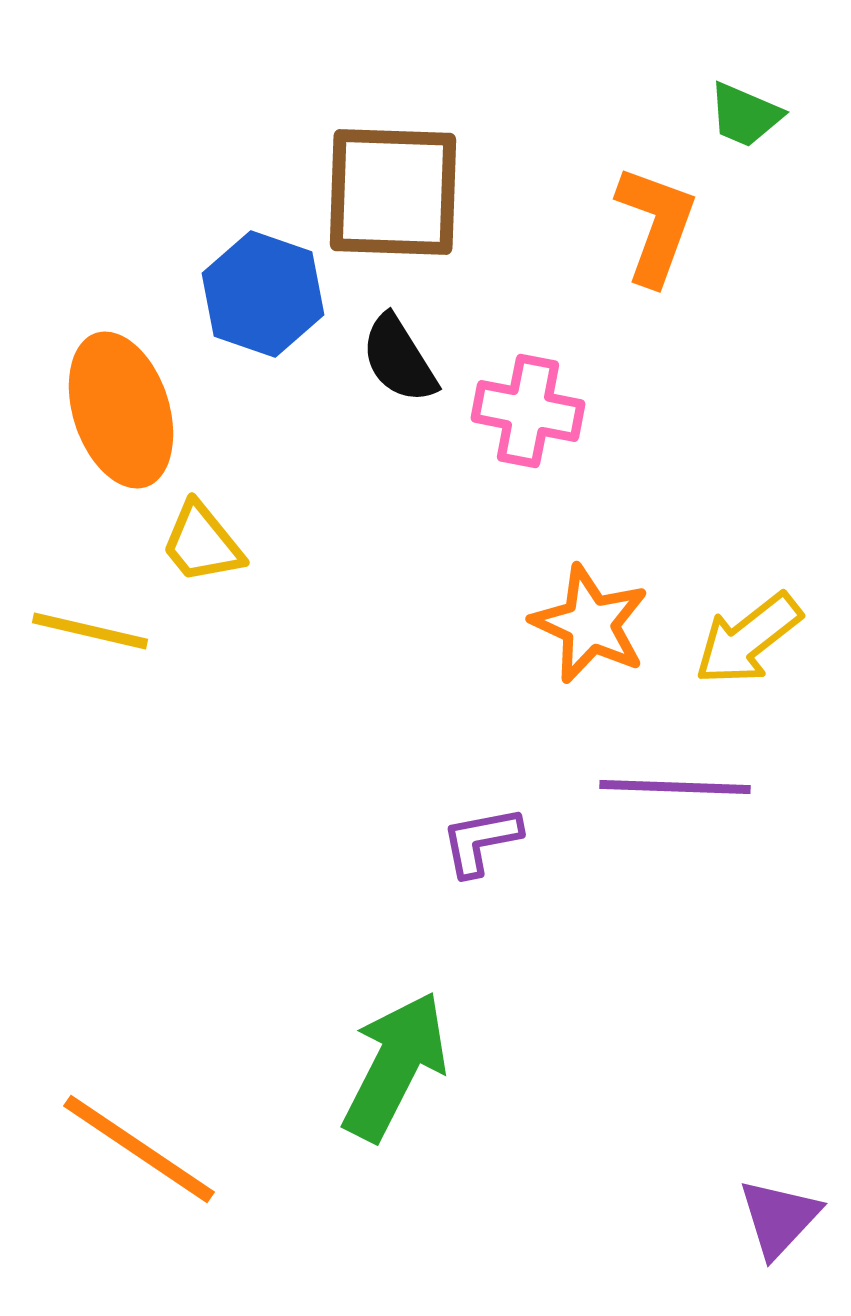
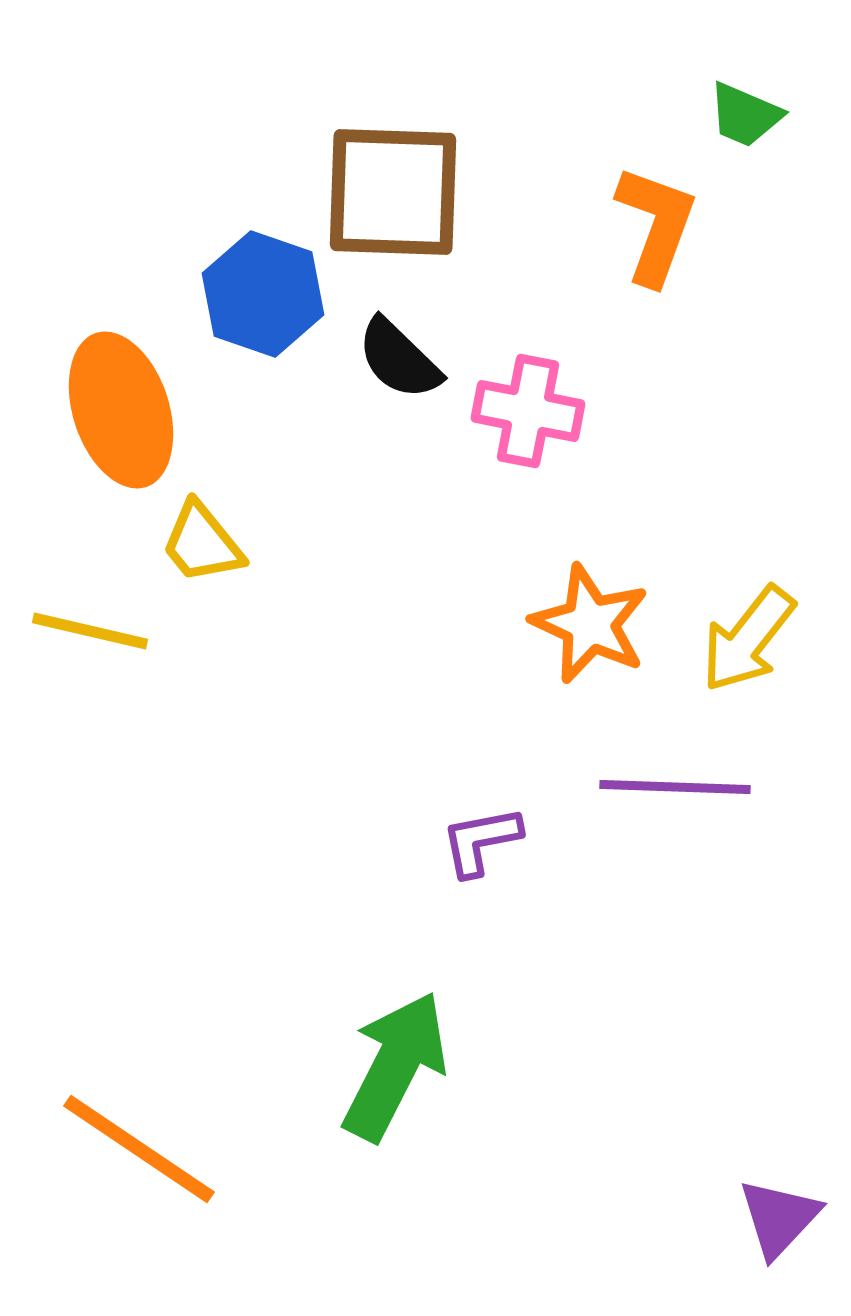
black semicircle: rotated 14 degrees counterclockwise
yellow arrow: rotated 14 degrees counterclockwise
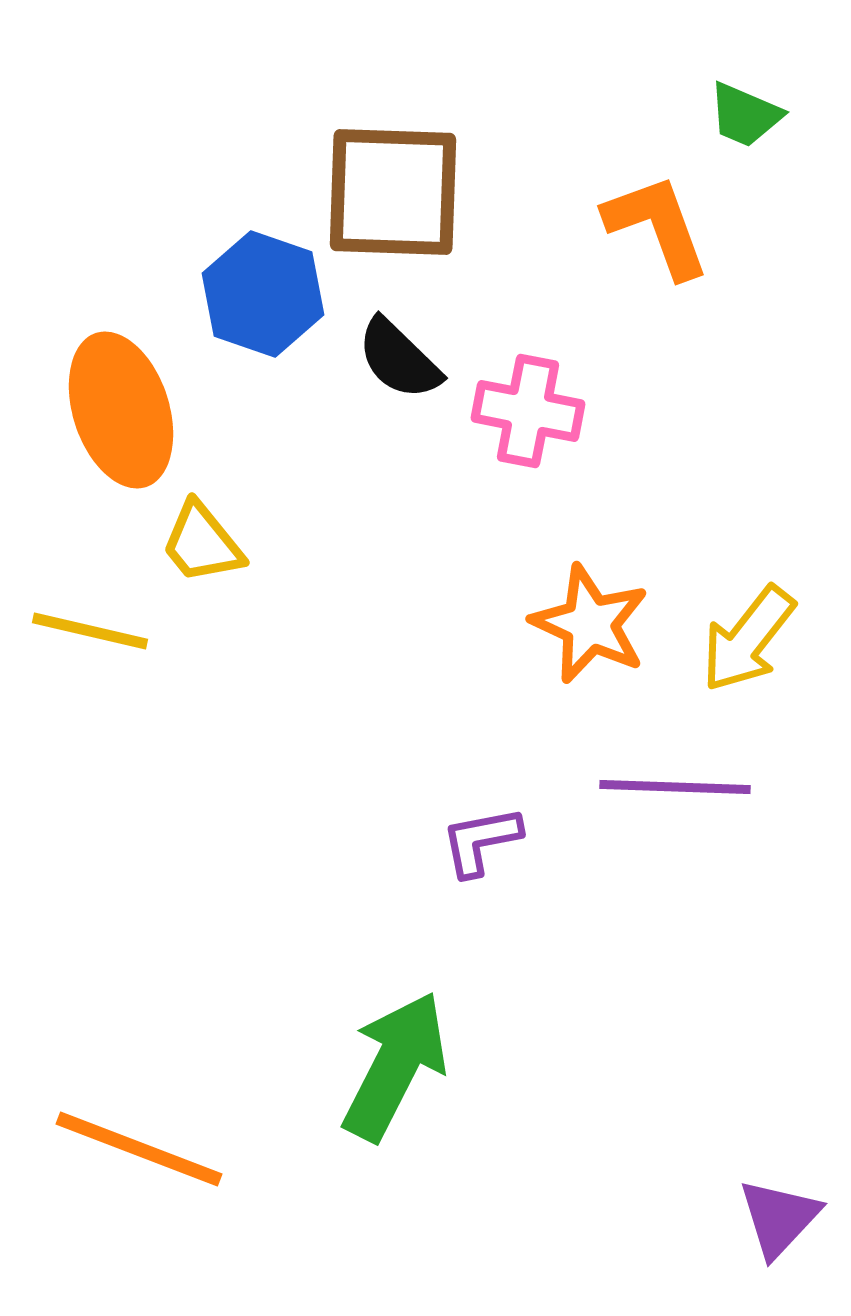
orange L-shape: moved 1 px right, 1 px down; rotated 40 degrees counterclockwise
orange line: rotated 13 degrees counterclockwise
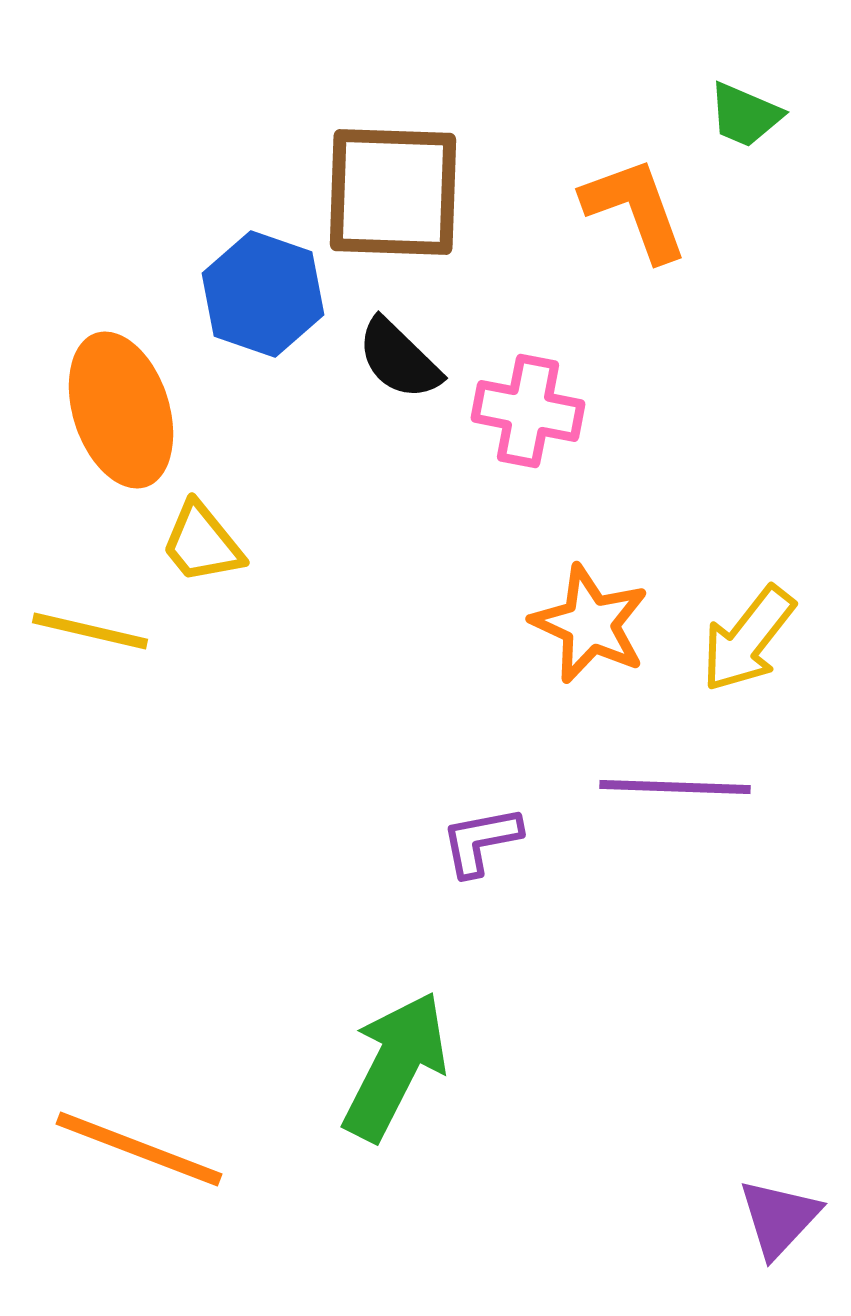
orange L-shape: moved 22 px left, 17 px up
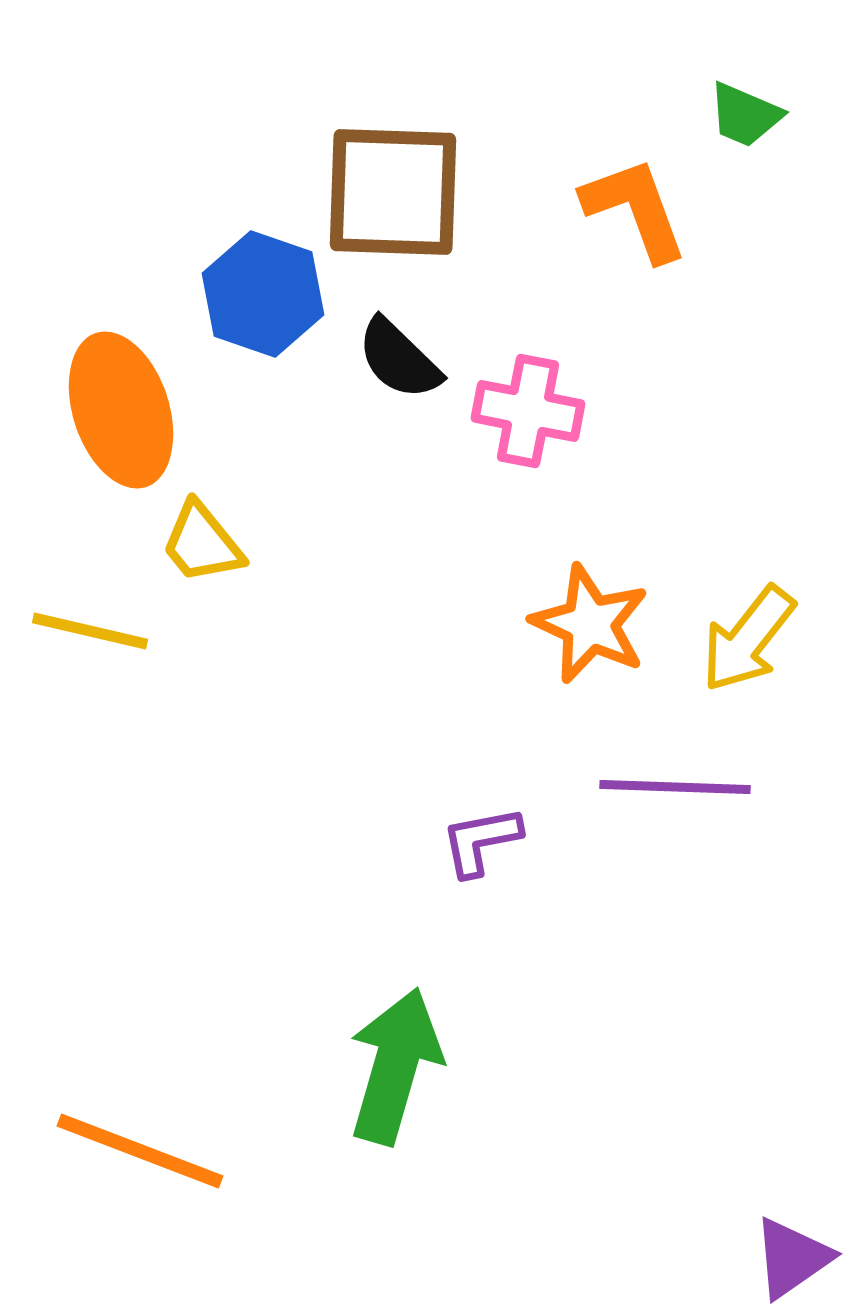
green arrow: rotated 11 degrees counterclockwise
orange line: moved 1 px right, 2 px down
purple triangle: moved 13 px right, 40 px down; rotated 12 degrees clockwise
